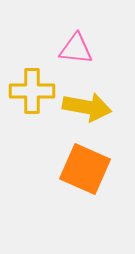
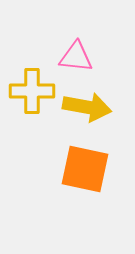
pink triangle: moved 8 px down
orange square: rotated 12 degrees counterclockwise
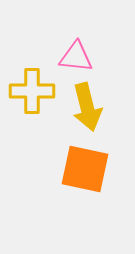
yellow arrow: rotated 66 degrees clockwise
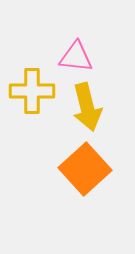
orange square: rotated 36 degrees clockwise
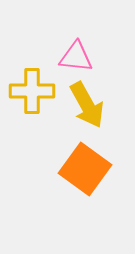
yellow arrow: moved 2 px up; rotated 15 degrees counterclockwise
orange square: rotated 12 degrees counterclockwise
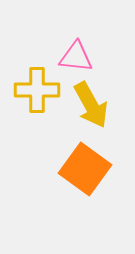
yellow cross: moved 5 px right, 1 px up
yellow arrow: moved 4 px right
